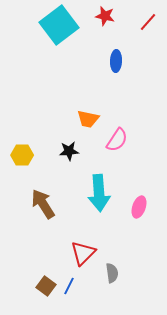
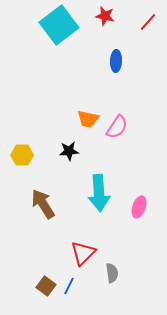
pink semicircle: moved 13 px up
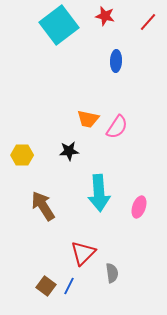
brown arrow: moved 2 px down
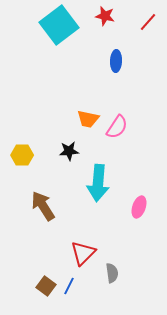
cyan arrow: moved 1 px left, 10 px up; rotated 9 degrees clockwise
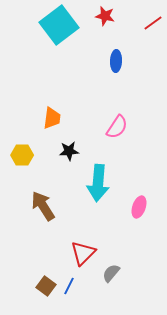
red line: moved 5 px right, 1 px down; rotated 12 degrees clockwise
orange trapezoid: moved 36 px left, 1 px up; rotated 95 degrees counterclockwise
gray semicircle: moved 1 px left; rotated 132 degrees counterclockwise
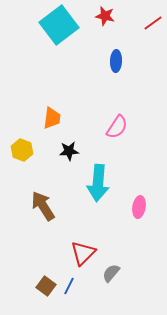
yellow hexagon: moved 5 px up; rotated 20 degrees clockwise
pink ellipse: rotated 10 degrees counterclockwise
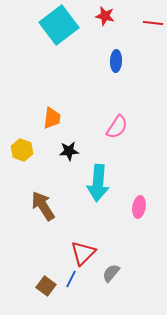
red line: rotated 42 degrees clockwise
blue line: moved 2 px right, 7 px up
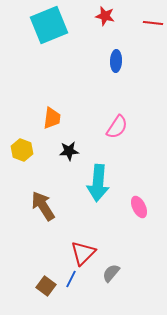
cyan square: moved 10 px left; rotated 15 degrees clockwise
pink ellipse: rotated 35 degrees counterclockwise
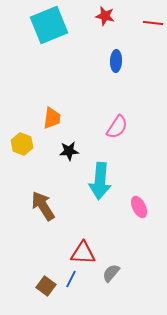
yellow hexagon: moved 6 px up
cyan arrow: moved 2 px right, 2 px up
red triangle: rotated 48 degrees clockwise
